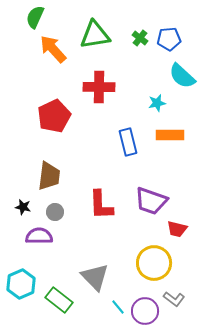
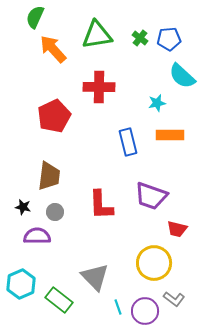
green triangle: moved 2 px right
purple trapezoid: moved 5 px up
purple semicircle: moved 2 px left
cyan line: rotated 21 degrees clockwise
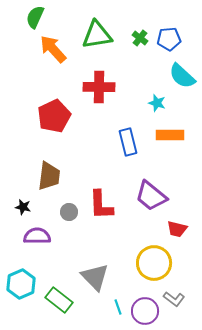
cyan star: rotated 30 degrees clockwise
purple trapezoid: rotated 20 degrees clockwise
gray circle: moved 14 px right
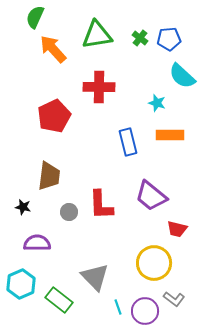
purple semicircle: moved 7 px down
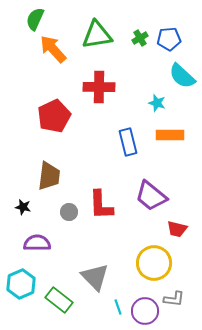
green semicircle: moved 2 px down
green cross: rotated 21 degrees clockwise
gray L-shape: rotated 30 degrees counterclockwise
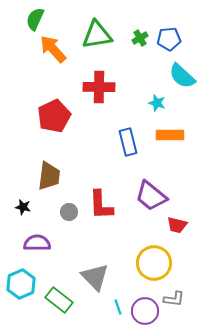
red trapezoid: moved 4 px up
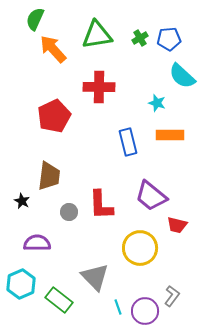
black star: moved 1 px left, 6 px up; rotated 14 degrees clockwise
yellow circle: moved 14 px left, 15 px up
gray L-shape: moved 2 px left, 3 px up; rotated 60 degrees counterclockwise
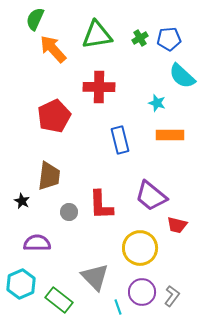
blue rectangle: moved 8 px left, 2 px up
purple circle: moved 3 px left, 19 px up
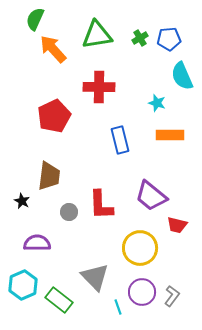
cyan semicircle: rotated 24 degrees clockwise
cyan hexagon: moved 2 px right, 1 px down
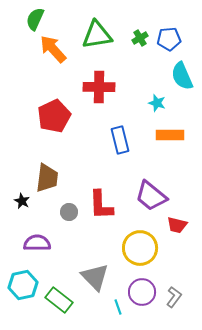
brown trapezoid: moved 2 px left, 2 px down
cyan hexagon: rotated 12 degrees clockwise
gray L-shape: moved 2 px right, 1 px down
